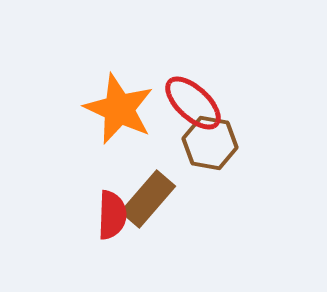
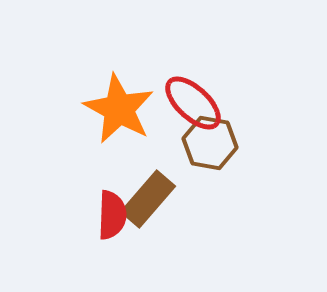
orange star: rotated 4 degrees clockwise
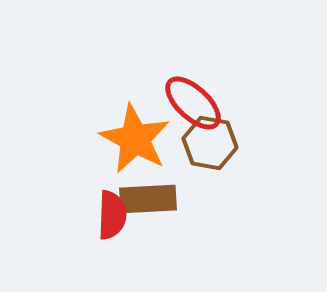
orange star: moved 16 px right, 30 px down
brown rectangle: rotated 46 degrees clockwise
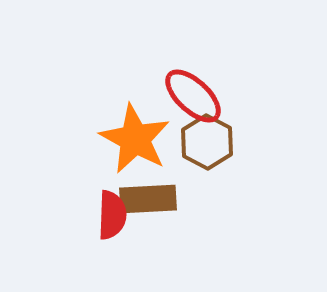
red ellipse: moved 7 px up
brown hexagon: moved 3 px left, 1 px up; rotated 18 degrees clockwise
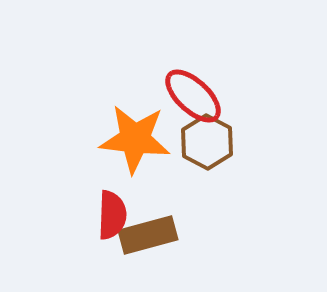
orange star: rotated 22 degrees counterclockwise
brown rectangle: moved 36 px down; rotated 12 degrees counterclockwise
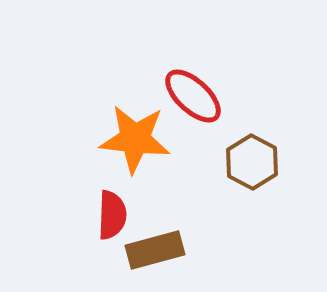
brown hexagon: moved 45 px right, 20 px down
brown rectangle: moved 7 px right, 15 px down
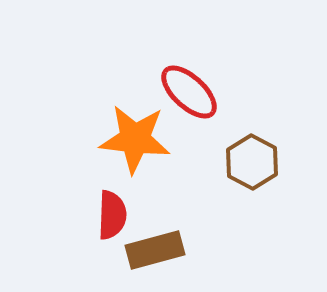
red ellipse: moved 4 px left, 4 px up
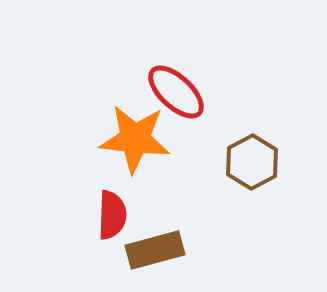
red ellipse: moved 13 px left
brown hexagon: rotated 4 degrees clockwise
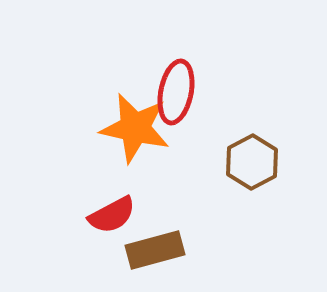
red ellipse: rotated 58 degrees clockwise
orange star: moved 11 px up; rotated 6 degrees clockwise
red semicircle: rotated 60 degrees clockwise
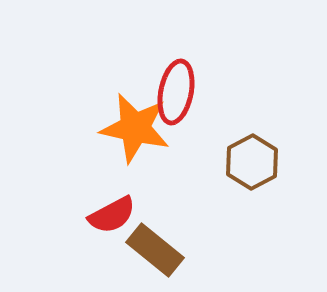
brown rectangle: rotated 54 degrees clockwise
